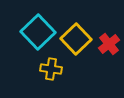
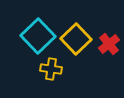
cyan square: moved 4 px down
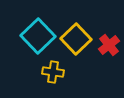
red cross: moved 1 px down
yellow cross: moved 2 px right, 3 px down
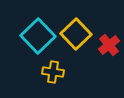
yellow square: moved 5 px up
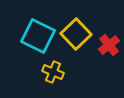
cyan square: rotated 20 degrees counterclockwise
yellow cross: rotated 15 degrees clockwise
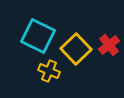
yellow square: moved 15 px down
yellow cross: moved 4 px left, 1 px up
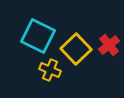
yellow cross: moved 1 px right, 1 px up
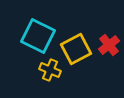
yellow square: rotated 16 degrees clockwise
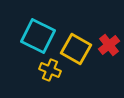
yellow square: rotated 32 degrees counterclockwise
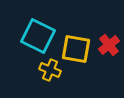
yellow square: rotated 20 degrees counterclockwise
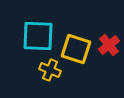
cyan square: rotated 24 degrees counterclockwise
yellow square: rotated 8 degrees clockwise
